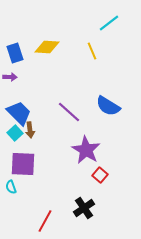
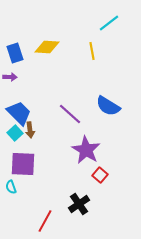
yellow line: rotated 12 degrees clockwise
purple line: moved 1 px right, 2 px down
black cross: moved 5 px left, 4 px up
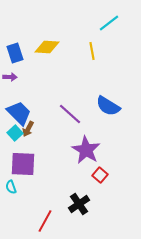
brown arrow: moved 2 px left, 1 px up; rotated 35 degrees clockwise
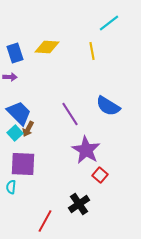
purple line: rotated 15 degrees clockwise
cyan semicircle: rotated 24 degrees clockwise
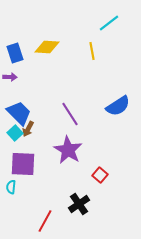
blue semicircle: moved 10 px right; rotated 65 degrees counterclockwise
purple star: moved 18 px left
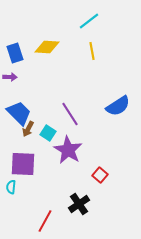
cyan line: moved 20 px left, 2 px up
cyan square: moved 33 px right; rotated 14 degrees counterclockwise
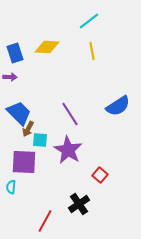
cyan square: moved 8 px left, 7 px down; rotated 28 degrees counterclockwise
purple square: moved 1 px right, 2 px up
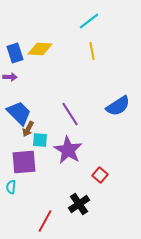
yellow diamond: moved 7 px left, 2 px down
purple square: rotated 8 degrees counterclockwise
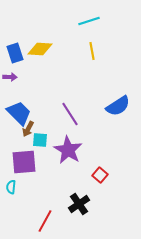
cyan line: rotated 20 degrees clockwise
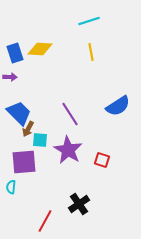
yellow line: moved 1 px left, 1 px down
red square: moved 2 px right, 15 px up; rotated 21 degrees counterclockwise
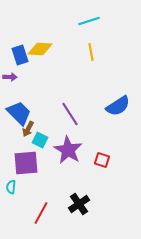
blue rectangle: moved 5 px right, 2 px down
cyan square: rotated 21 degrees clockwise
purple square: moved 2 px right, 1 px down
red line: moved 4 px left, 8 px up
